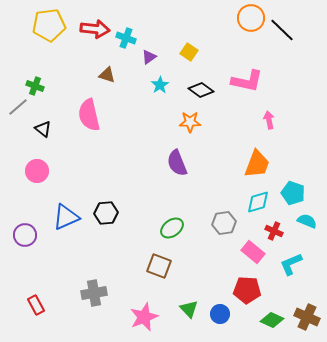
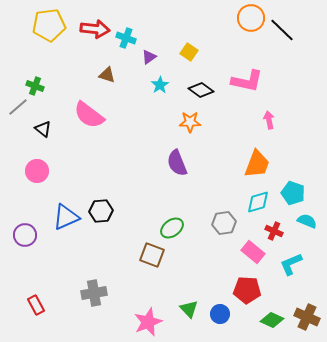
pink semicircle: rotated 40 degrees counterclockwise
black hexagon: moved 5 px left, 2 px up
brown square: moved 7 px left, 11 px up
pink star: moved 4 px right, 5 px down
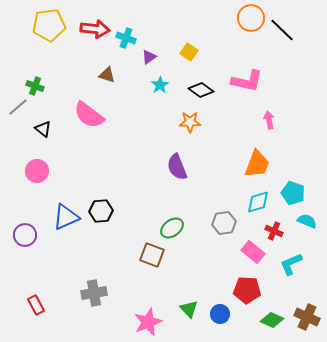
purple semicircle: moved 4 px down
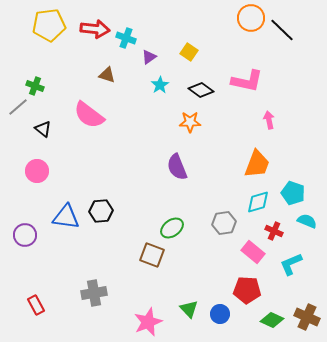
blue triangle: rotated 32 degrees clockwise
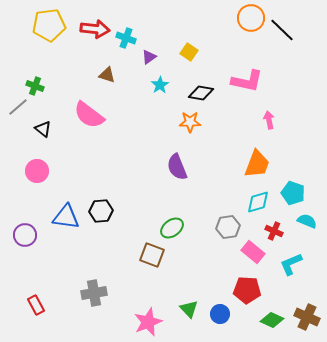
black diamond: moved 3 px down; rotated 25 degrees counterclockwise
gray hexagon: moved 4 px right, 4 px down
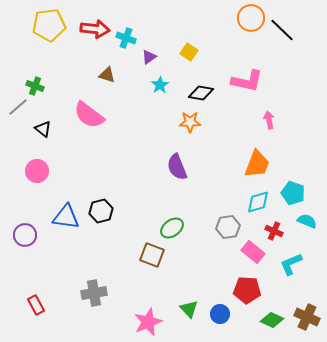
black hexagon: rotated 10 degrees counterclockwise
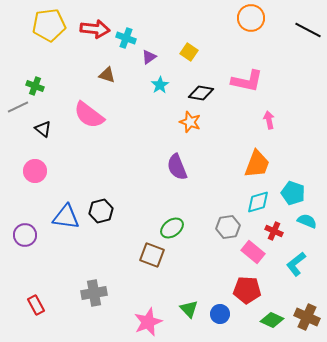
black line: moved 26 px right; rotated 16 degrees counterclockwise
gray line: rotated 15 degrees clockwise
orange star: rotated 20 degrees clockwise
pink circle: moved 2 px left
cyan L-shape: moved 5 px right; rotated 15 degrees counterclockwise
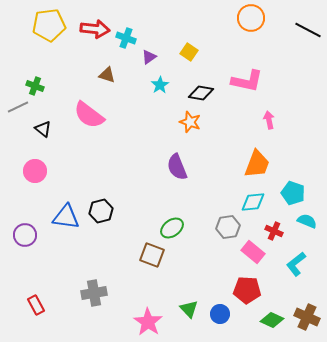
cyan diamond: moved 5 px left; rotated 10 degrees clockwise
pink star: rotated 16 degrees counterclockwise
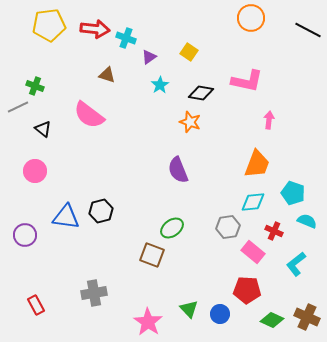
pink arrow: rotated 18 degrees clockwise
purple semicircle: moved 1 px right, 3 px down
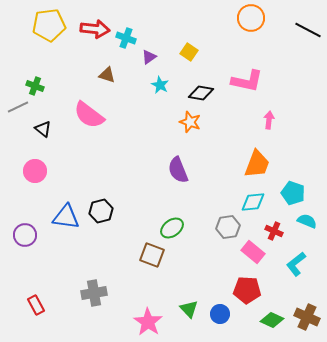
cyan star: rotated 12 degrees counterclockwise
